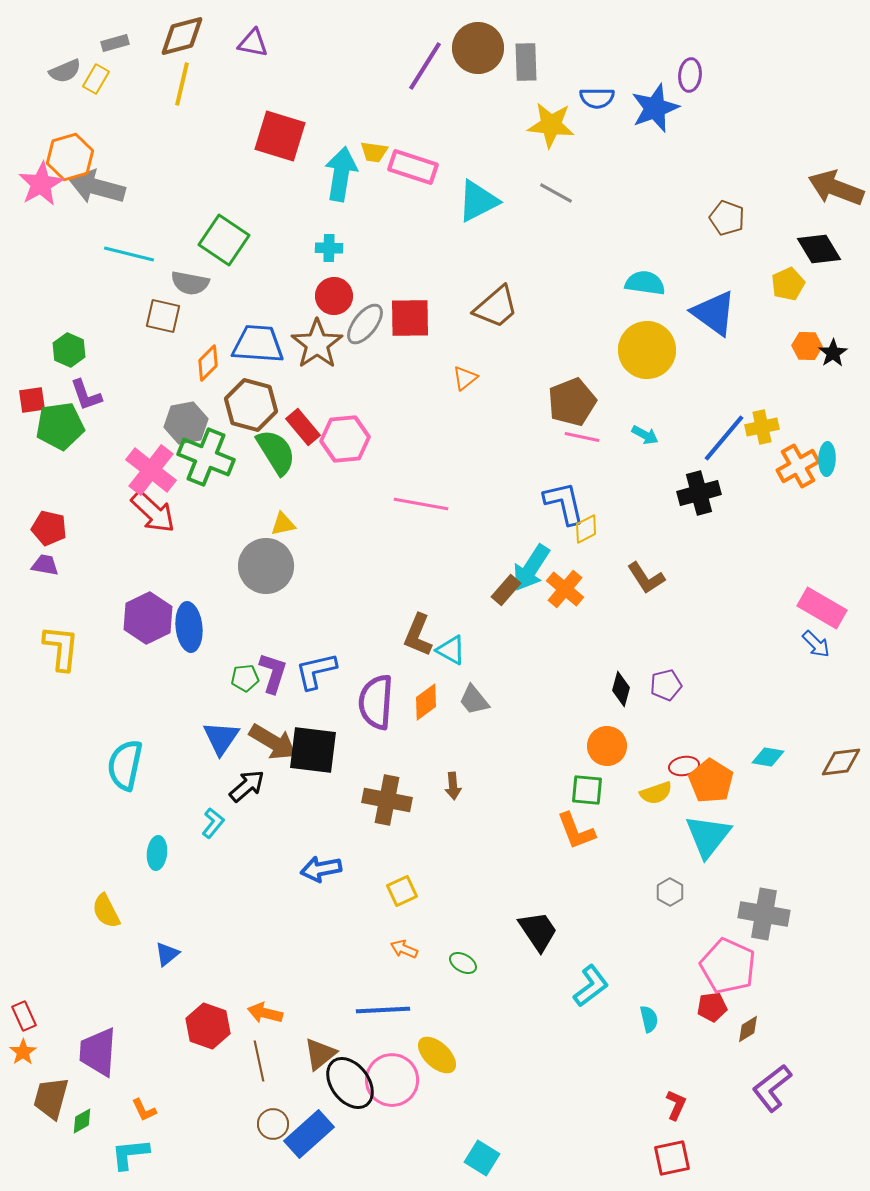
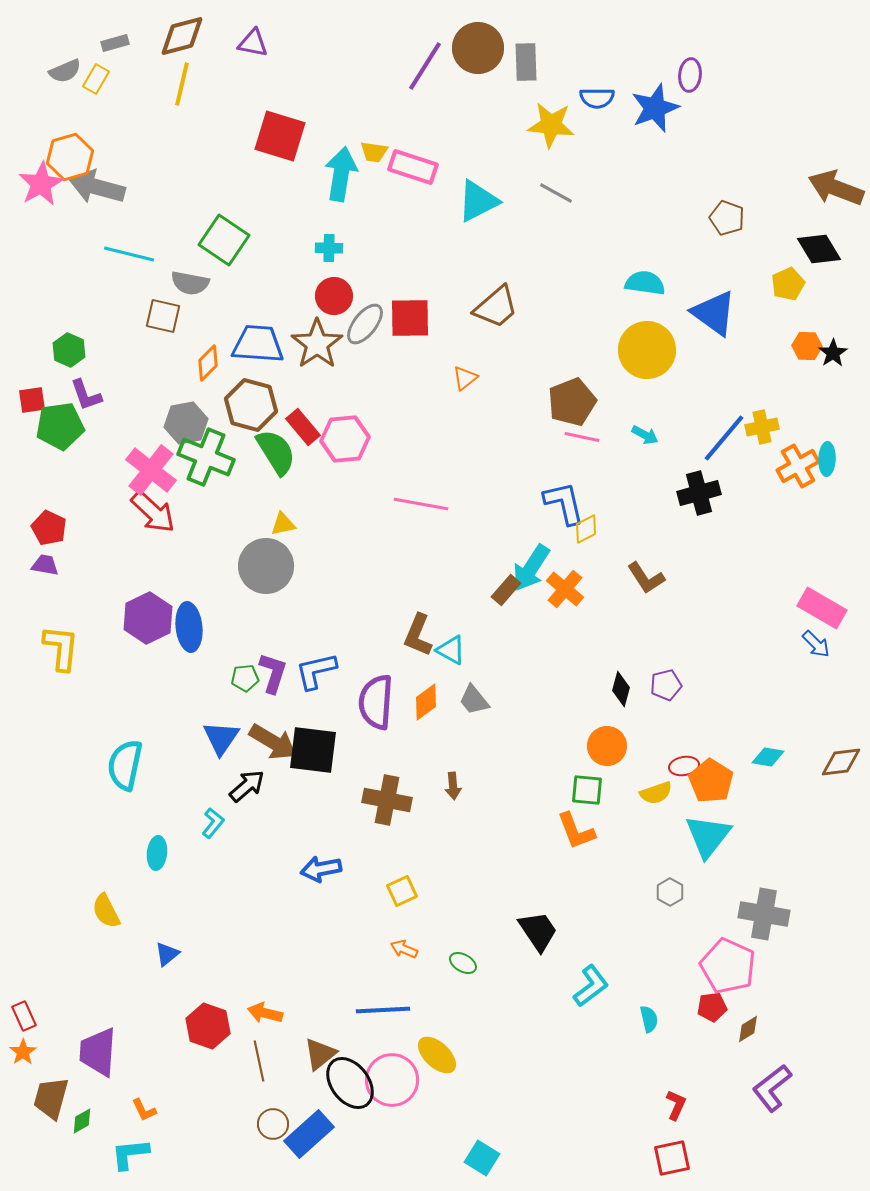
red pentagon at (49, 528): rotated 12 degrees clockwise
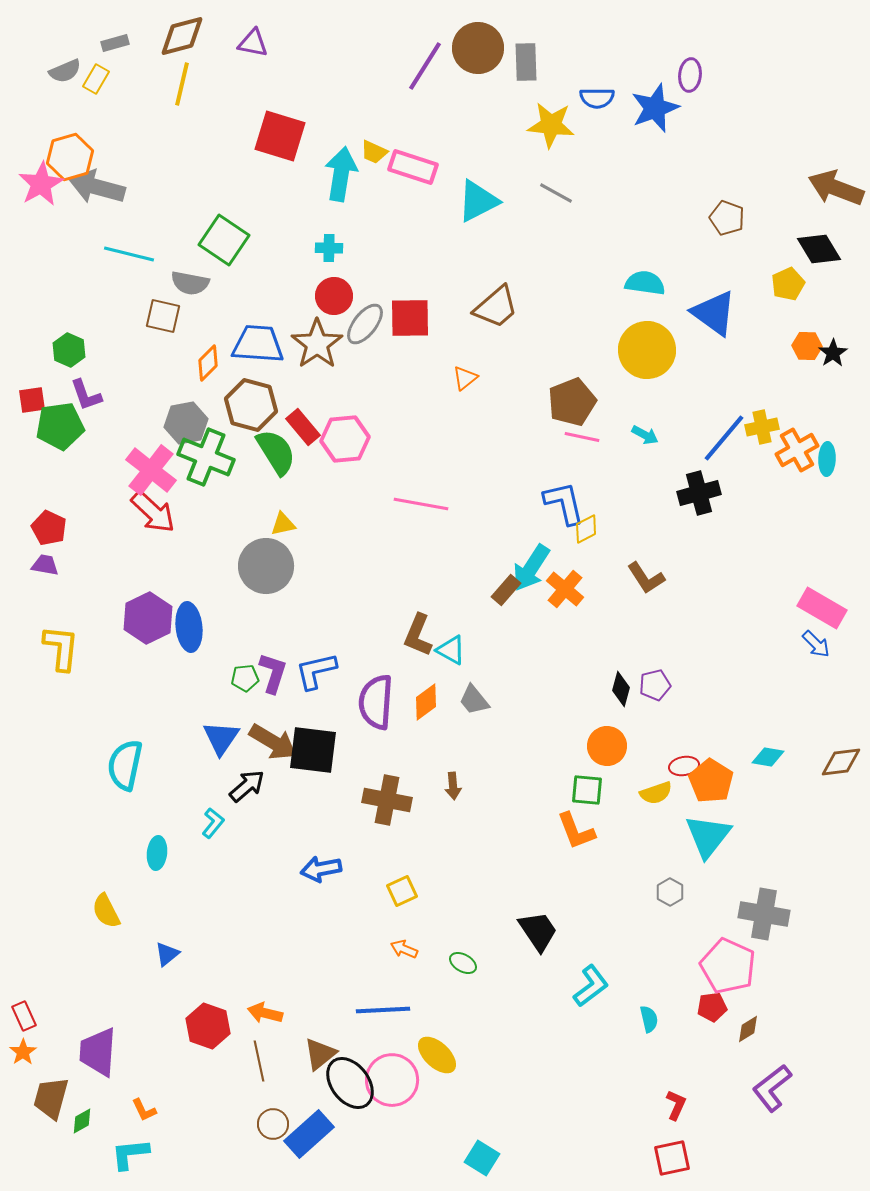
yellow trapezoid at (374, 152): rotated 16 degrees clockwise
orange cross at (798, 466): moved 1 px left, 16 px up
purple pentagon at (666, 685): moved 11 px left
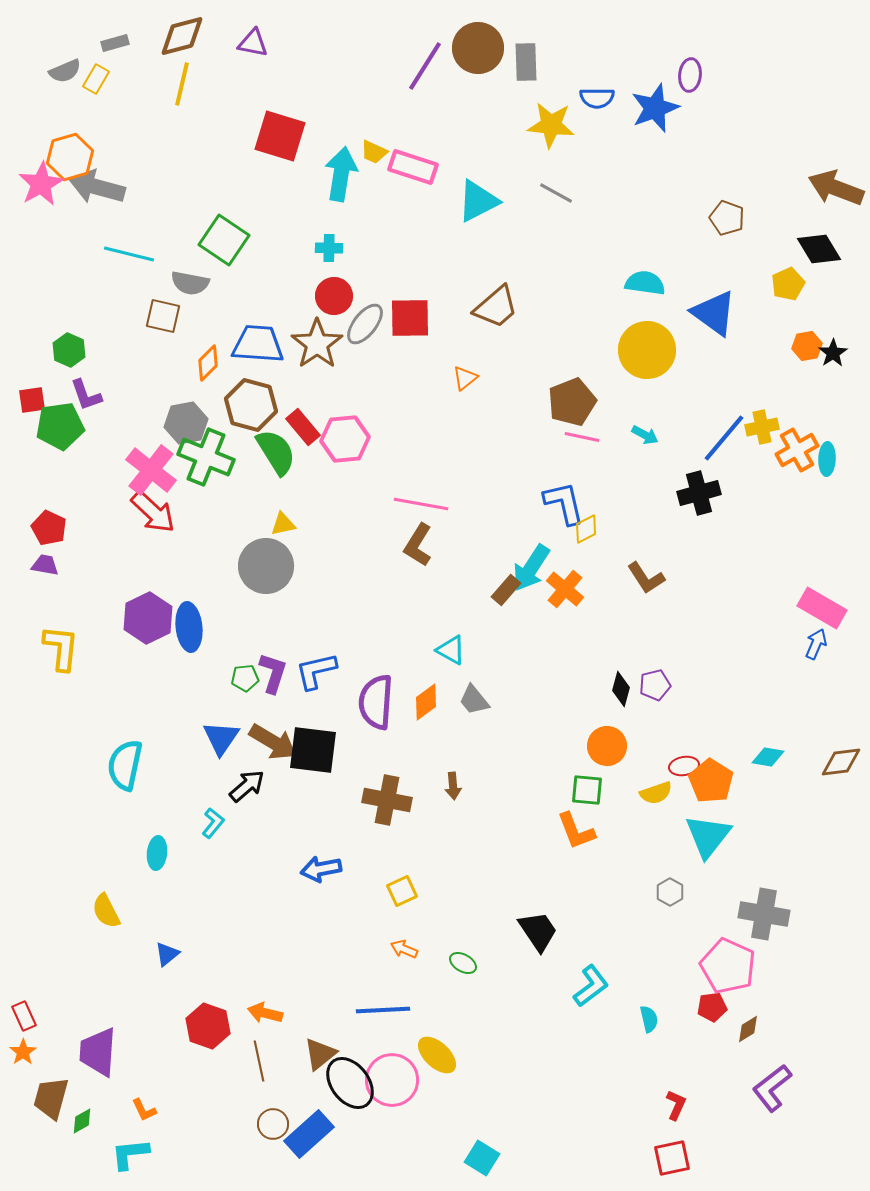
orange hexagon at (807, 346): rotated 12 degrees counterclockwise
brown L-shape at (418, 635): moved 90 px up; rotated 9 degrees clockwise
blue arrow at (816, 644): rotated 112 degrees counterclockwise
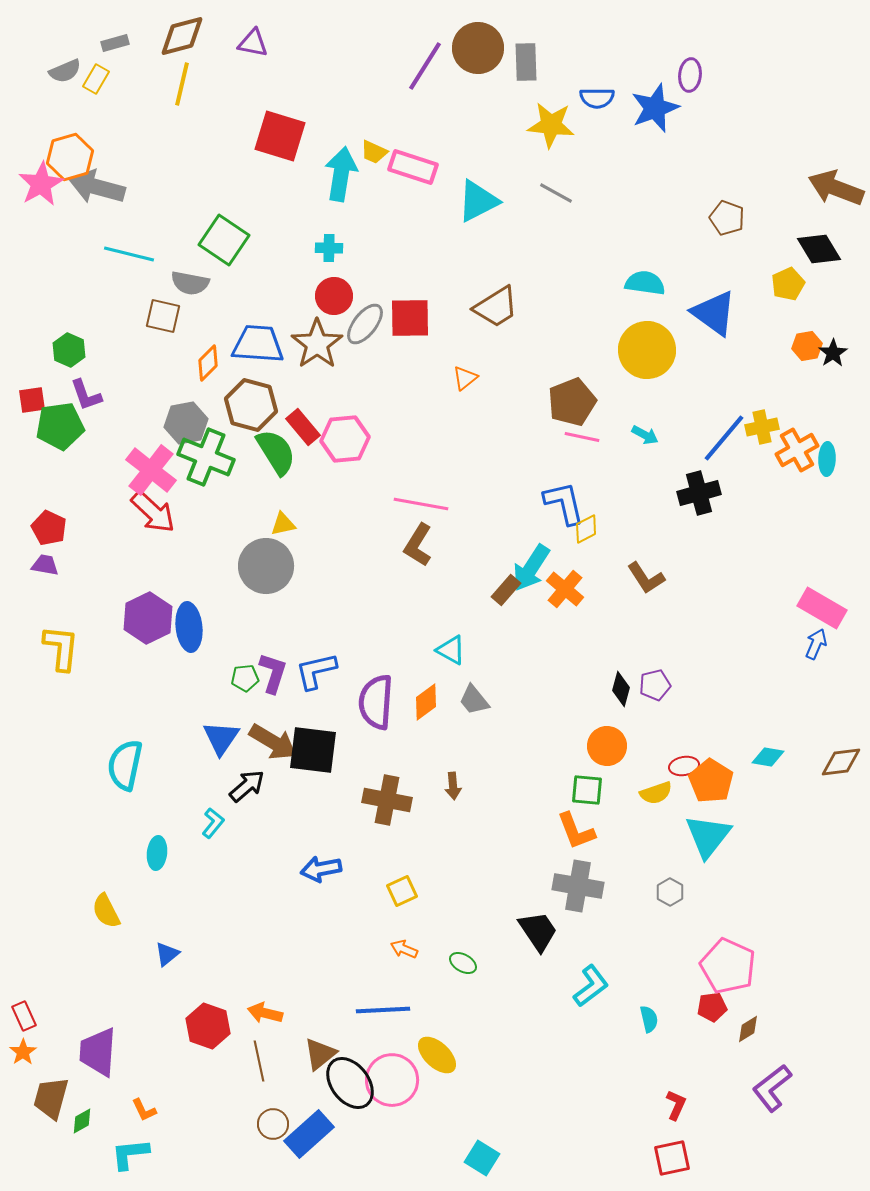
brown trapezoid at (496, 307): rotated 9 degrees clockwise
gray cross at (764, 914): moved 186 px left, 28 px up
